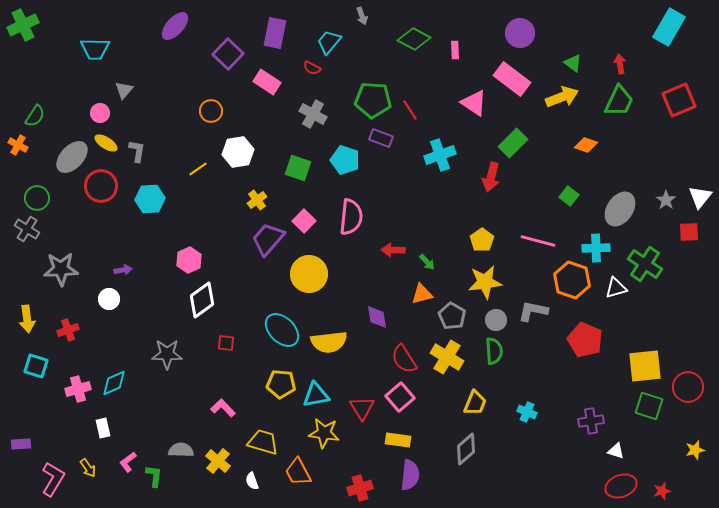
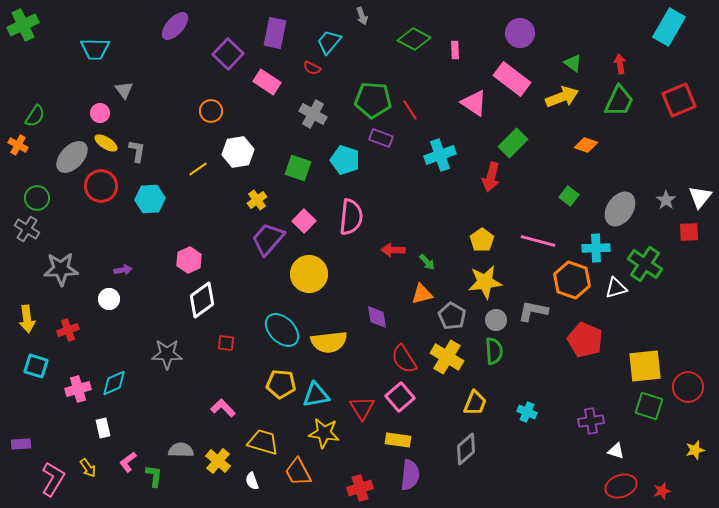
gray triangle at (124, 90): rotated 18 degrees counterclockwise
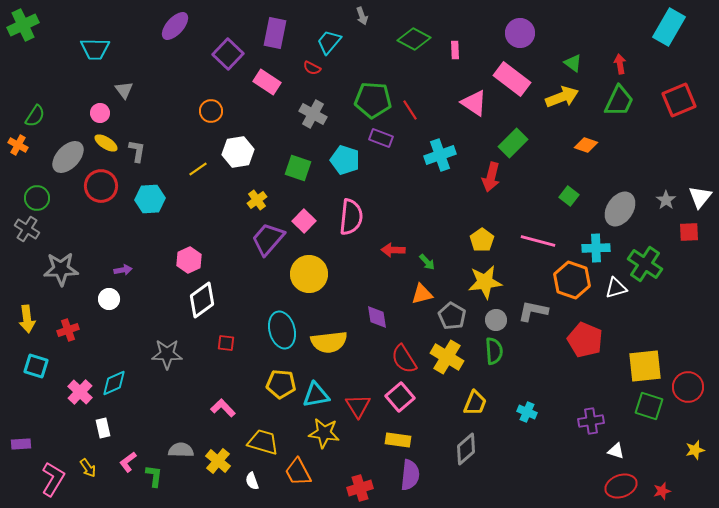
gray ellipse at (72, 157): moved 4 px left
cyan ellipse at (282, 330): rotated 30 degrees clockwise
pink cross at (78, 389): moved 2 px right, 3 px down; rotated 30 degrees counterclockwise
red triangle at (362, 408): moved 4 px left, 2 px up
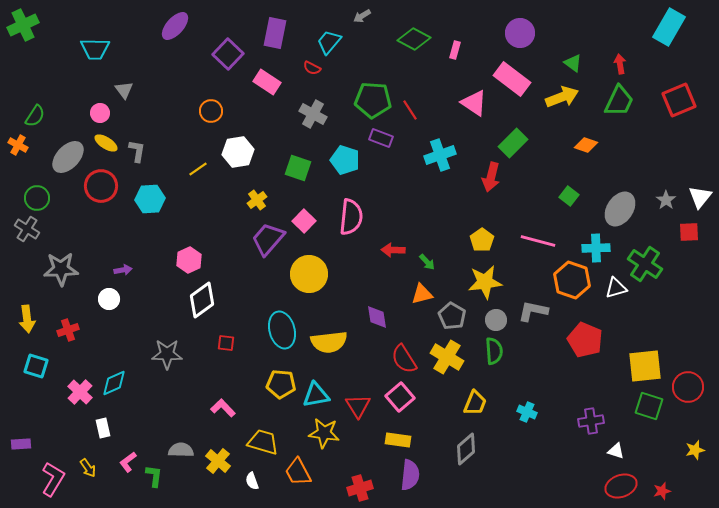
gray arrow at (362, 16): rotated 78 degrees clockwise
pink rectangle at (455, 50): rotated 18 degrees clockwise
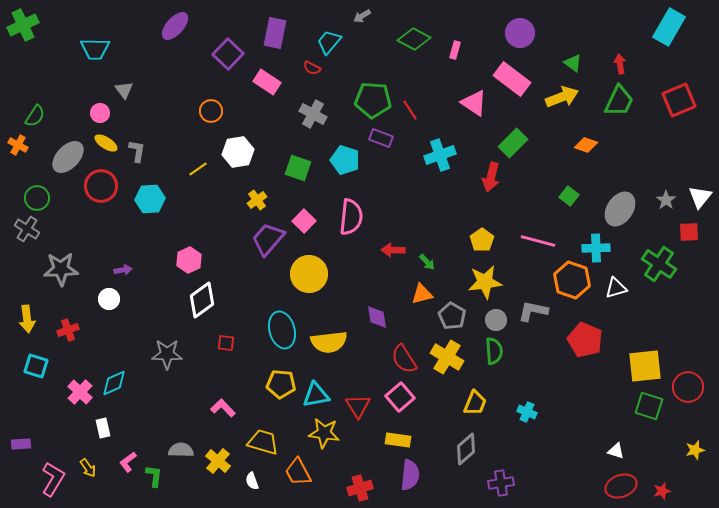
green cross at (645, 264): moved 14 px right
purple cross at (591, 421): moved 90 px left, 62 px down
